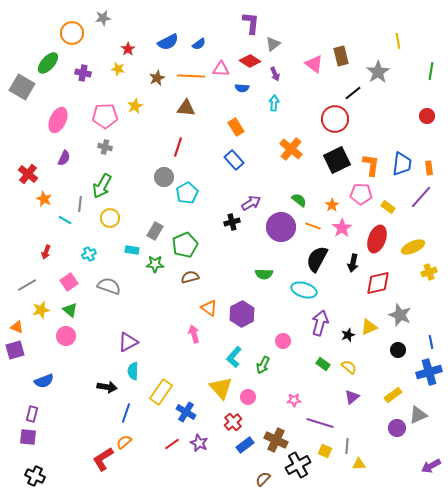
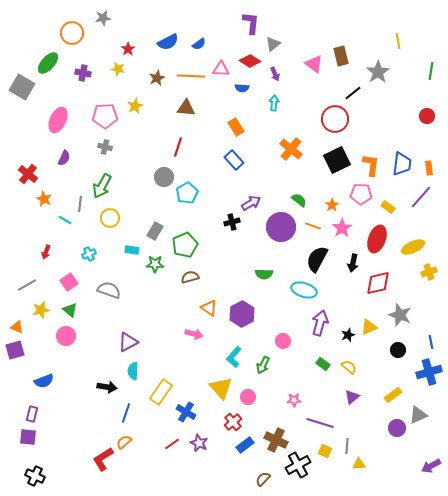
gray semicircle at (109, 286): moved 4 px down
pink arrow at (194, 334): rotated 120 degrees clockwise
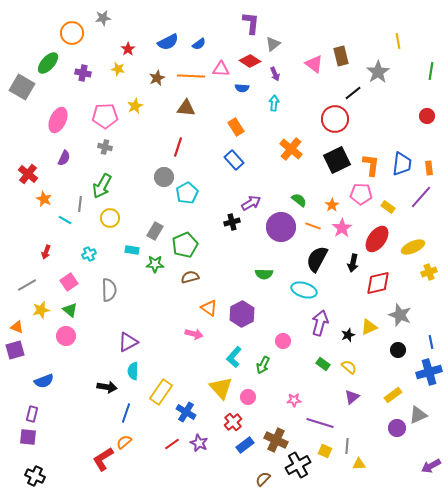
red ellipse at (377, 239): rotated 16 degrees clockwise
gray semicircle at (109, 290): rotated 70 degrees clockwise
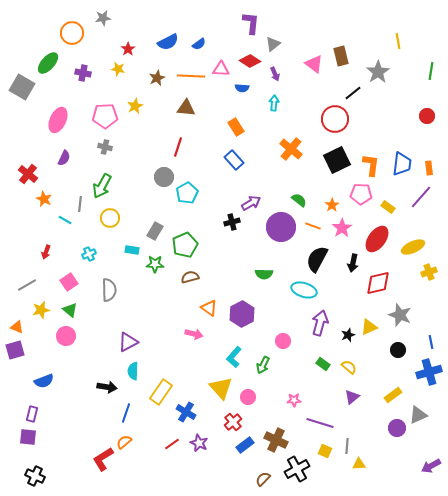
black cross at (298, 465): moved 1 px left, 4 px down
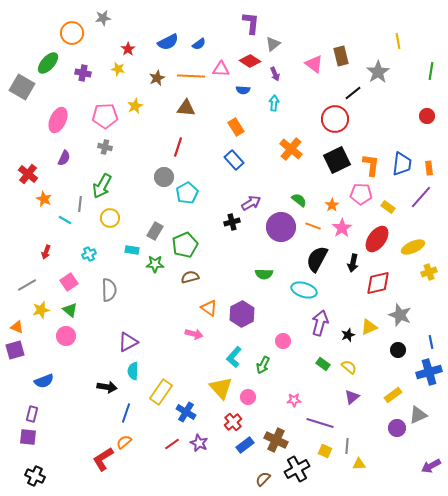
blue semicircle at (242, 88): moved 1 px right, 2 px down
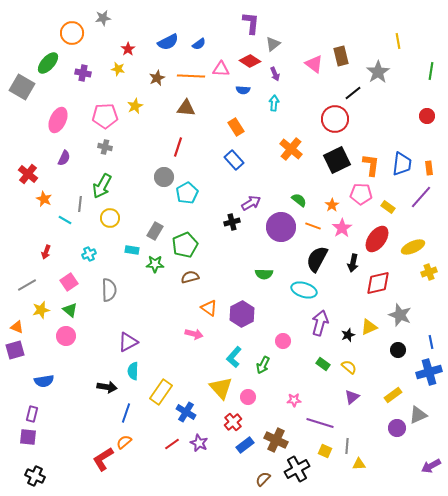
blue semicircle at (44, 381): rotated 12 degrees clockwise
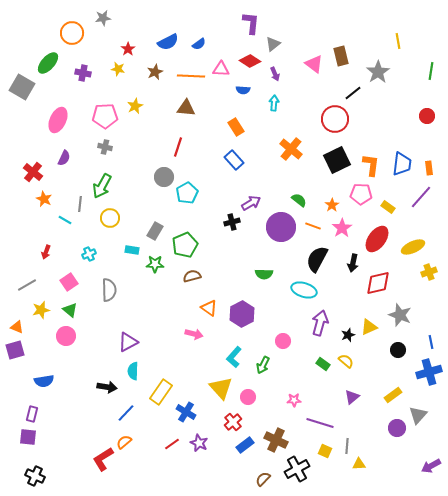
brown star at (157, 78): moved 2 px left, 6 px up
red cross at (28, 174): moved 5 px right, 2 px up
brown semicircle at (190, 277): moved 2 px right, 1 px up
yellow semicircle at (349, 367): moved 3 px left, 6 px up
blue line at (126, 413): rotated 24 degrees clockwise
gray triangle at (418, 415): rotated 24 degrees counterclockwise
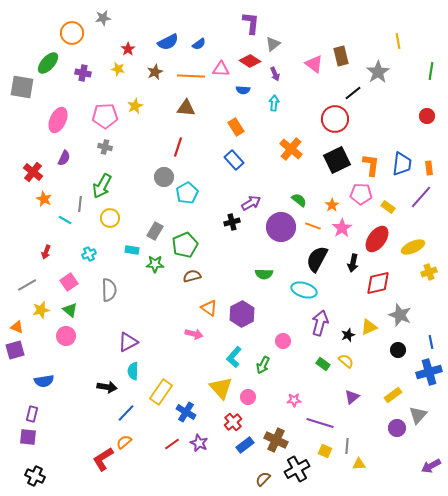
gray square at (22, 87): rotated 20 degrees counterclockwise
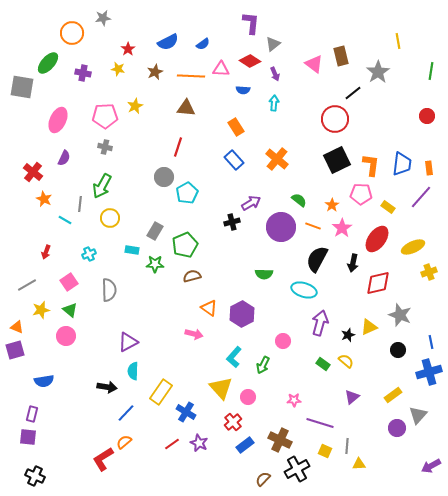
blue semicircle at (199, 44): moved 4 px right
orange cross at (291, 149): moved 14 px left, 10 px down
brown cross at (276, 440): moved 4 px right
